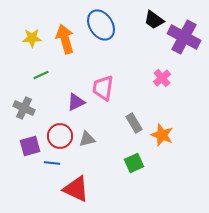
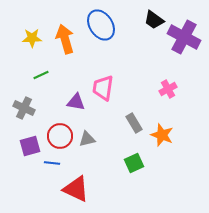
pink cross: moved 6 px right, 11 px down; rotated 12 degrees clockwise
purple triangle: rotated 36 degrees clockwise
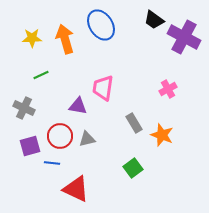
purple triangle: moved 2 px right, 4 px down
green square: moved 1 px left, 5 px down; rotated 12 degrees counterclockwise
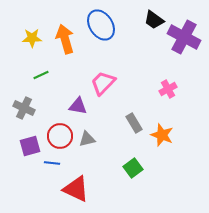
pink trapezoid: moved 5 px up; rotated 36 degrees clockwise
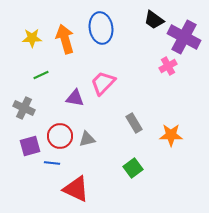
blue ellipse: moved 3 px down; rotated 24 degrees clockwise
pink cross: moved 23 px up
purple triangle: moved 3 px left, 8 px up
orange star: moved 9 px right; rotated 20 degrees counterclockwise
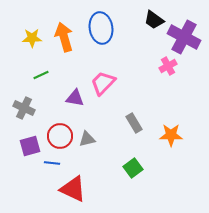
orange arrow: moved 1 px left, 2 px up
red triangle: moved 3 px left
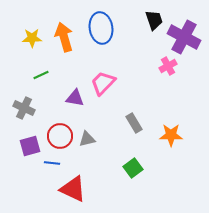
black trapezoid: rotated 145 degrees counterclockwise
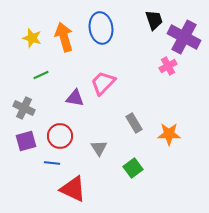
yellow star: rotated 18 degrees clockwise
orange star: moved 2 px left, 1 px up
gray triangle: moved 12 px right, 9 px down; rotated 48 degrees counterclockwise
purple square: moved 4 px left, 5 px up
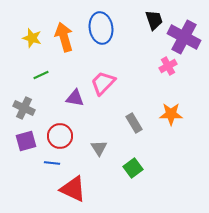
orange star: moved 2 px right, 20 px up
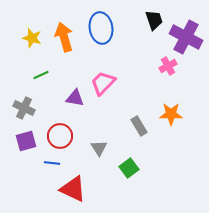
purple cross: moved 2 px right
gray rectangle: moved 5 px right, 3 px down
green square: moved 4 px left
